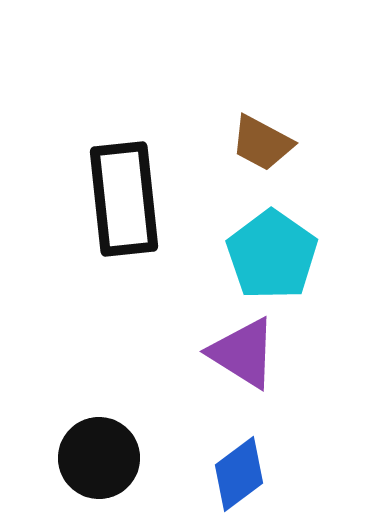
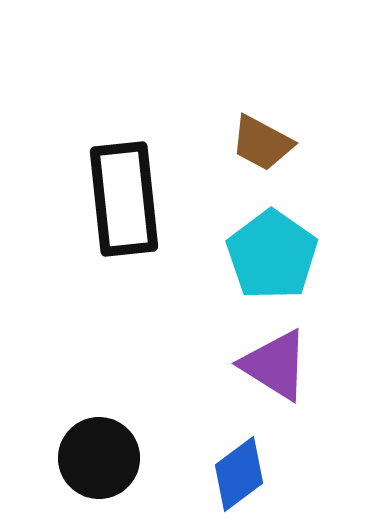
purple triangle: moved 32 px right, 12 px down
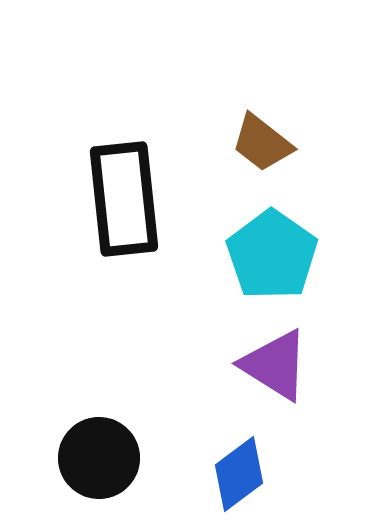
brown trapezoid: rotated 10 degrees clockwise
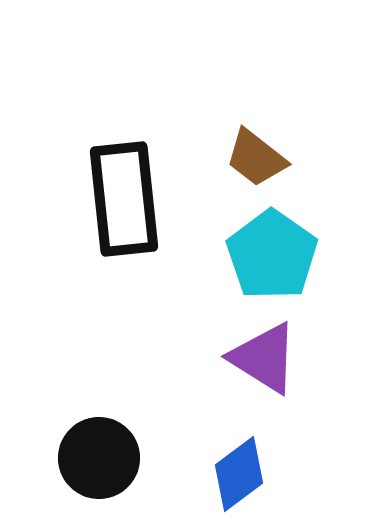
brown trapezoid: moved 6 px left, 15 px down
purple triangle: moved 11 px left, 7 px up
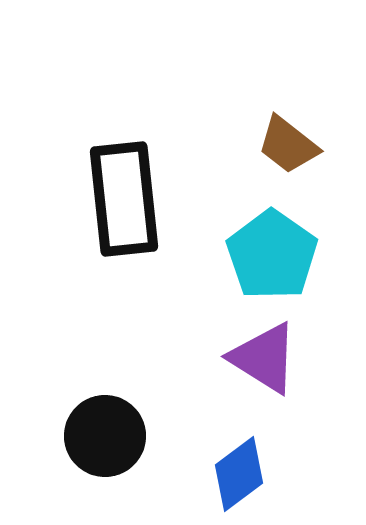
brown trapezoid: moved 32 px right, 13 px up
black circle: moved 6 px right, 22 px up
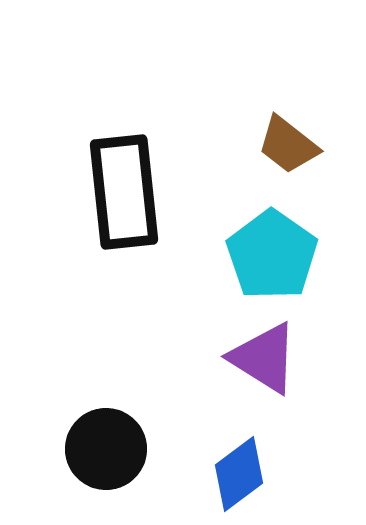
black rectangle: moved 7 px up
black circle: moved 1 px right, 13 px down
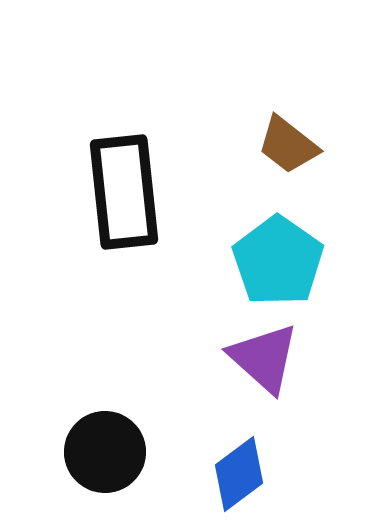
cyan pentagon: moved 6 px right, 6 px down
purple triangle: rotated 10 degrees clockwise
black circle: moved 1 px left, 3 px down
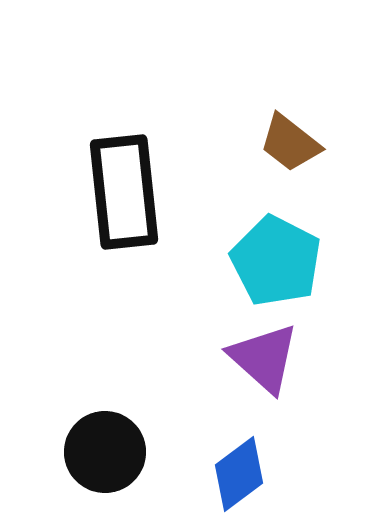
brown trapezoid: moved 2 px right, 2 px up
cyan pentagon: moved 2 px left; rotated 8 degrees counterclockwise
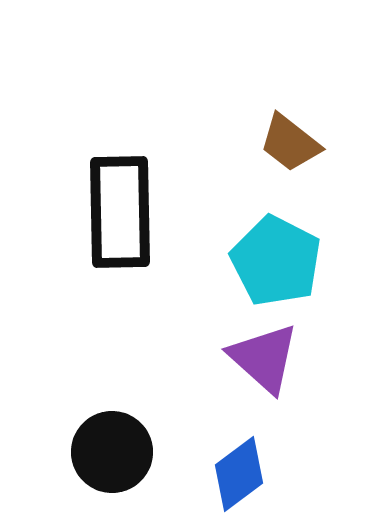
black rectangle: moved 4 px left, 20 px down; rotated 5 degrees clockwise
black circle: moved 7 px right
